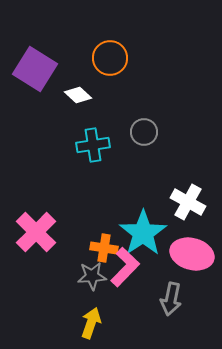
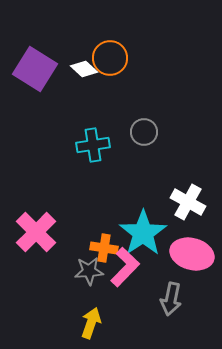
white diamond: moved 6 px right, 26 px up
gray star: moved 3 px left, 5 px up
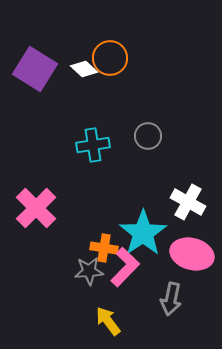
gray circle: moved 4 px right, 4 px down
pink cross: moved 24 px up
yellow arrow: moved 17 px right, 2 px up; rotated 56 degrees counterclockwise
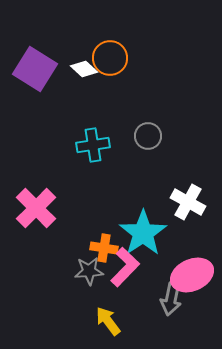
pink ellipse: moved 21 px down; rotated 39 degrees counterclockwise
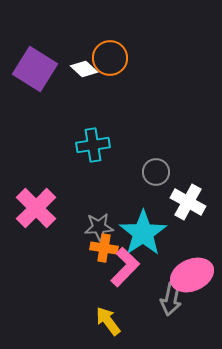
gray circle: moved 8 px right, 36 px down
gray star: moved 10 px right, 44 px up
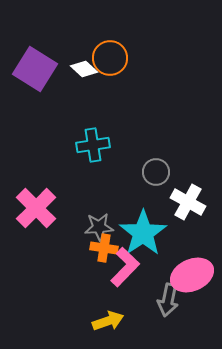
gray arrow: moved 3 px left, 1 px down
yellow arrow: rotated 108 degrees clockwise
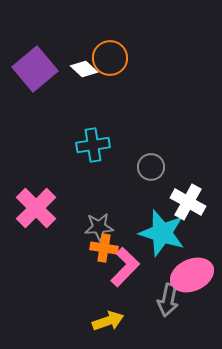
purple square: rotated 18 degrees clockwise
gray circle: moved 5 px left, 5 px up
cyan star: moved 19 px right; rotated 21 degrees counterclockwise
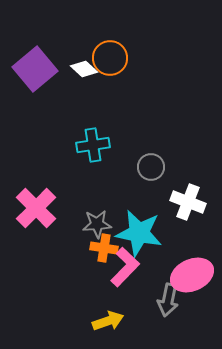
white cross: rotated 8 degrees counterclockwise
gray star: moved 2 px left, 3 px up
cyan star: moved 23 px left; rotated 6 degrees counterclockwise
